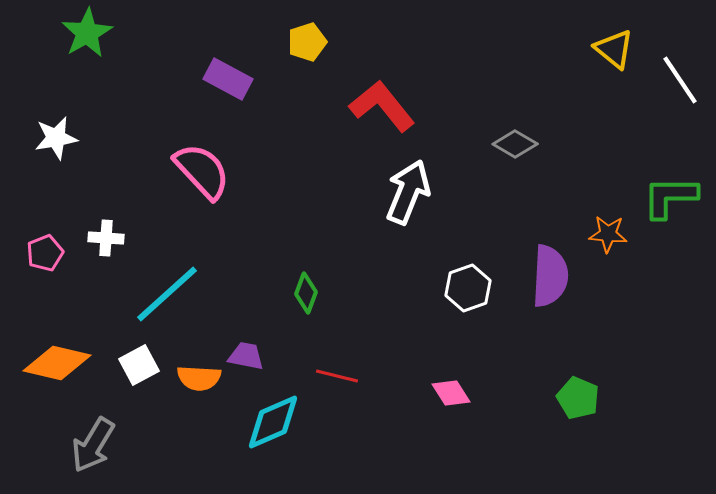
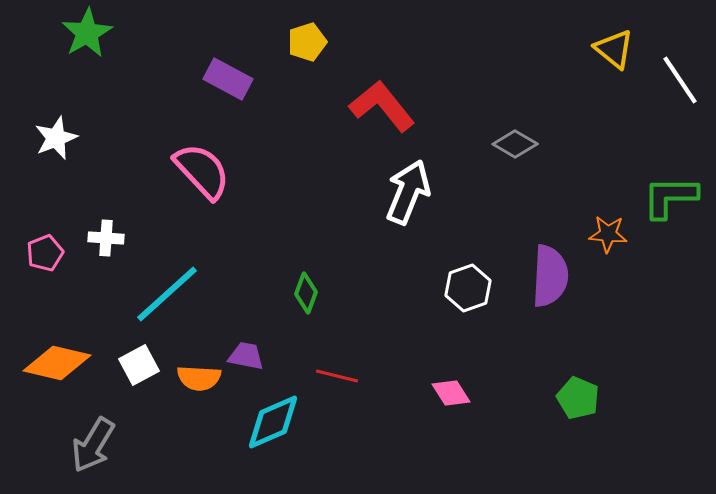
white star: rotated 12 degrees counterclockwise
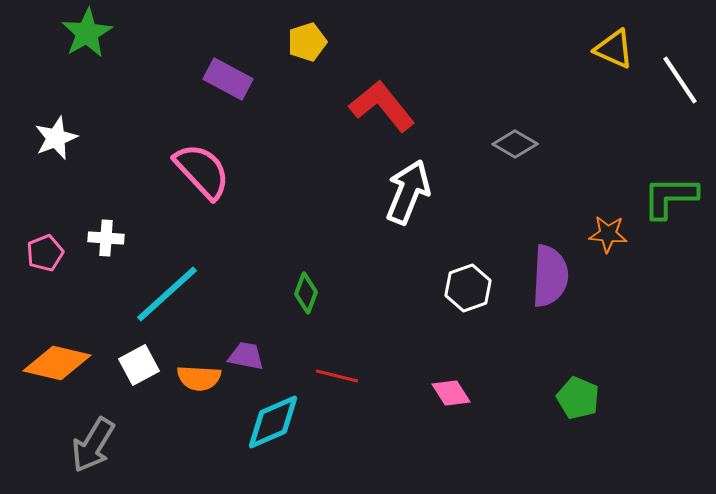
yellow triangle: rotated 15 degrees counterclockwise
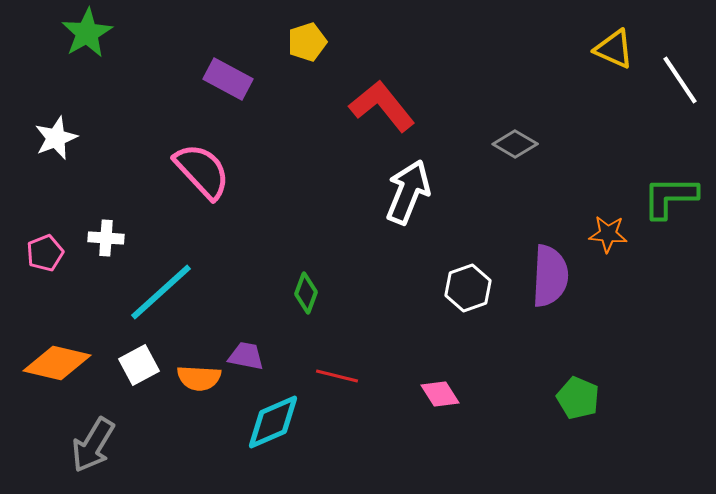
cyan line: moved 6 px left, 2 px up
pink diamond: moved 11 px left, 1 px down
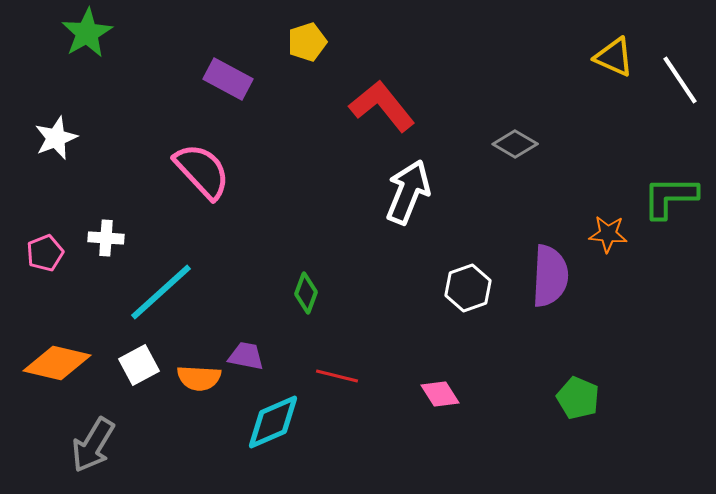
yellow triangle: moved 8 px down
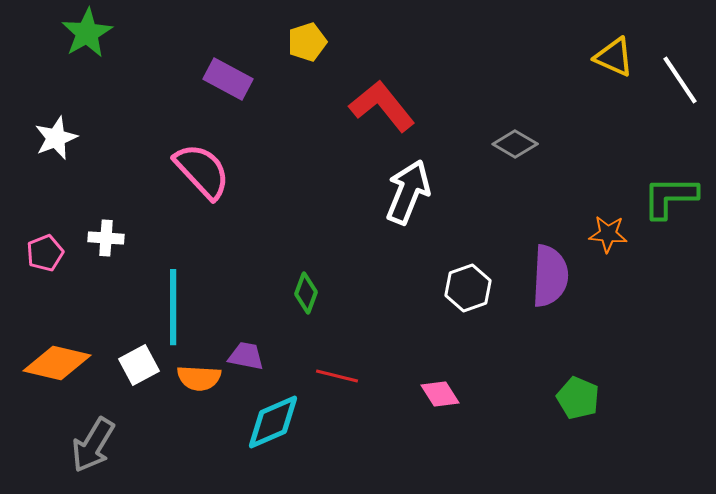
cyan line: moved 12 px right, 15 px down; rotated 48 degrees counterclockwise
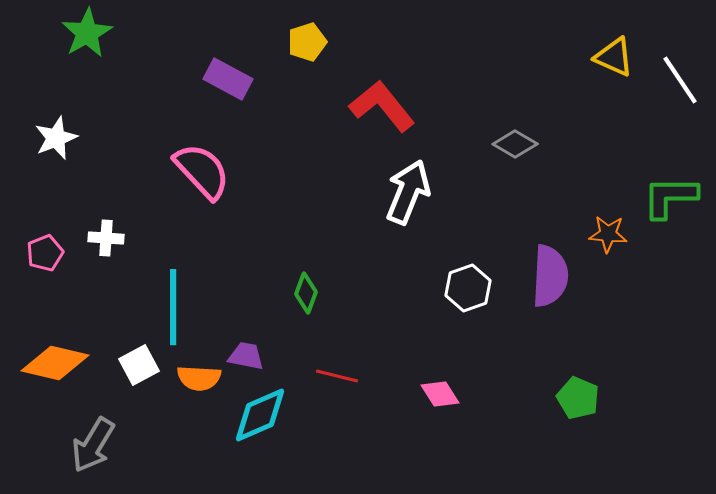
orange diamond: moved 2 px left
cyan diamond: moved 13 px left, 7 px up
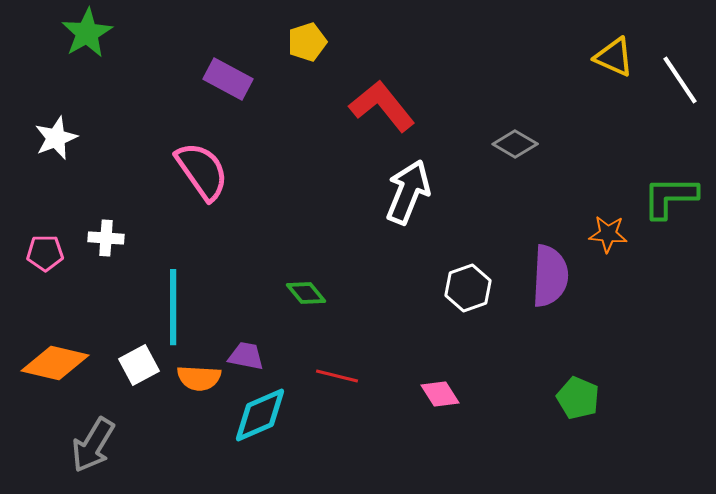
pink semicircle: rotated 8 degrees clockwise
pink pentagon: rotated 21 degrees clockwise
green diamond: rotated 60 degrees counterclockwise
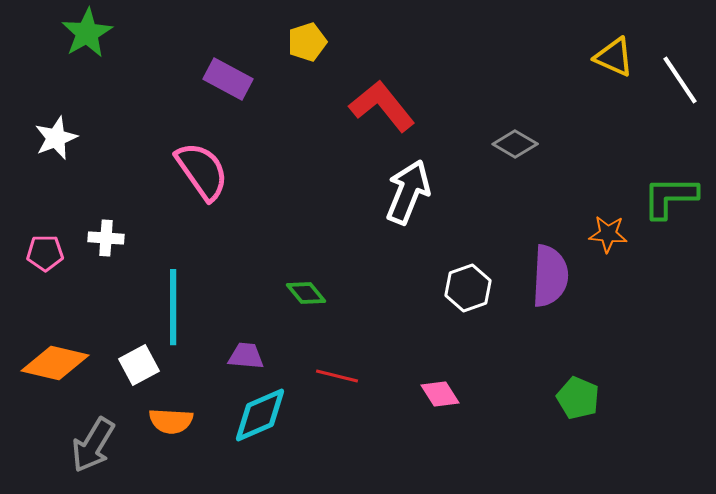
purple trapezoid: rotated 6 degrees counterclockwise
orange semicircle: moved 28 px left, 43 px down
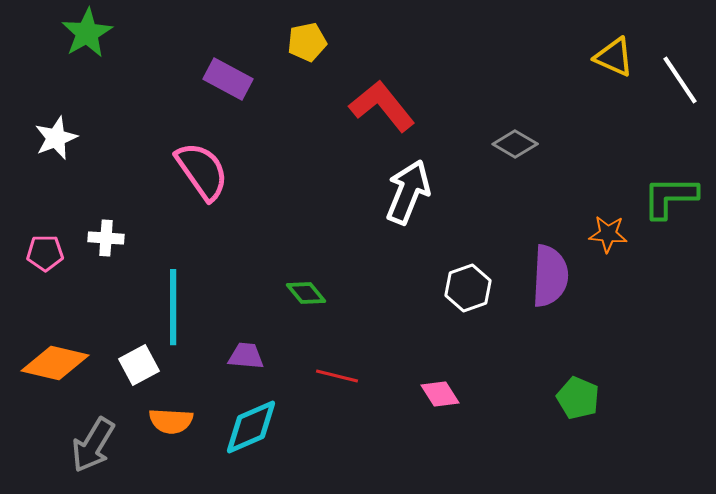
yellow pentagon: rotated 6 degrees clockwise
cyan diamond: moved 9 px left, 12 px down
